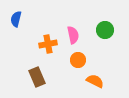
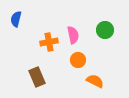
orange cross: moved 1 px right, 2 px up
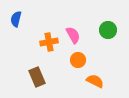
green circle: moved 3 px right
pink semicircle: rotated 18 degrees counterclockwise
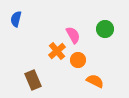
green circle: moved 3 px left, 1 px up
orange cross: moved 8 px right, 9 px down; rotated 30 degrees counterclockwise
brown rectangle: moved 4 px left, 3 px down
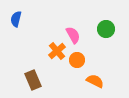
green circle: moved 1 px right
orange circle: moved 1 px left
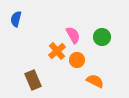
green circle: moved 4 px left, 8 px down
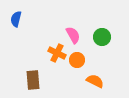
orange cross: moved 2 px down; rotated 24 degrees counterclockwise
brown rectangle: rotated 18 degrees clockwise
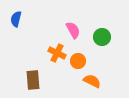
pink semicircle: moved 5 px up
orange circle: moved 1 px right, 1 px down
orange semicircle: moved 3 px left
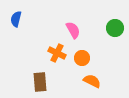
green circle: moved 13 px right, 9 px up
orange circle: moved 4 px right, 3 px up
brown rectangle: moved 7 px right, 2 px down
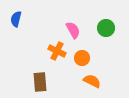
green circle: moved 9 px left
orange cross: moved 2 px up
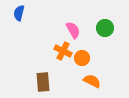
blue semicircle: moved 3 px right, 6 px up
green circle: moved 1 px left
orange cross: moved 6 px right
brown rectangle: moved 3 px right
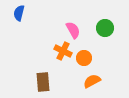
orange circle: moved 2 px right
orange semicircle: rotated 54 degrees counterclockwise
